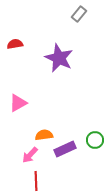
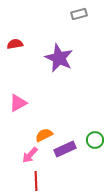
gray rectangle: rotated 35 degrees clockwise
orange semicircle: rotated 18 degrees counterclockwise
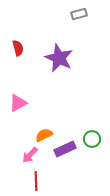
red semicircle: moved 3 px right, 4 px down; rotated 84 degrees clockwise
green circle: moved 3 px left, 1 px up
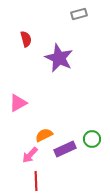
red semicircle: moved 8 px right, 9 px up
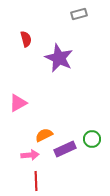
pink arrow: rotated 138 degrees counterclockwise
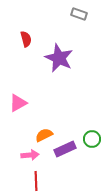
gray rectangle: rotated 35 degrees clockwise
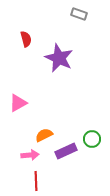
purple rectangle: moved 1 px right, 2 px down
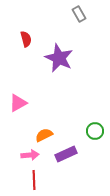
gray rectangle: rotated 42 degrees clockwise
green circle: moved 3 px right, 8 px up
purple rectangle: moved 3 px down
red line: moved 2 px left, 1 px up
